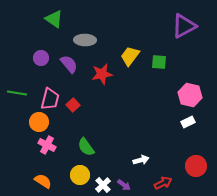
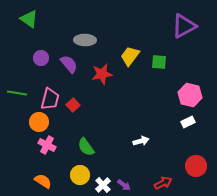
green triangle: moved 25 px left
white arrow: moved 19 px up
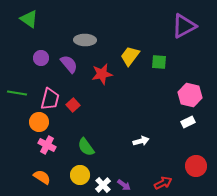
orange semicircle: moved 1 px left, 4 px up
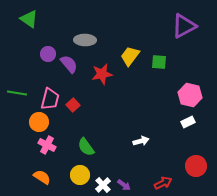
purple circle: moved 7 px right, 4 px up
